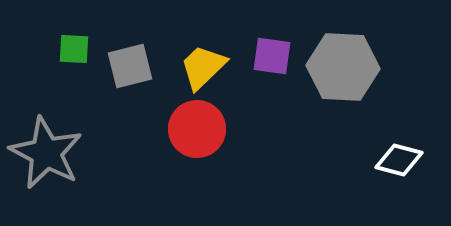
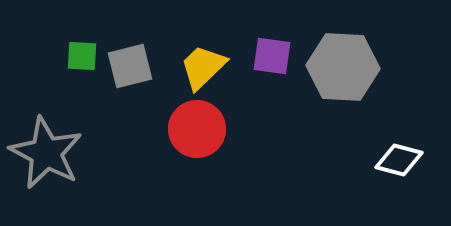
green square: moved 8 px right, 7 px down
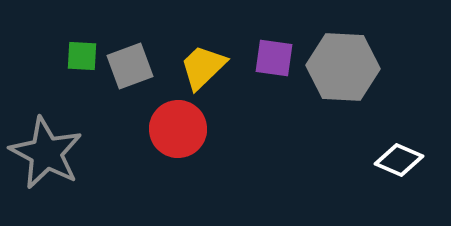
purple square: moved 2 px right, 2 px down
gray square: rotated 6 degrees counterclockwise
red circle: moved 19 px left
white diamond: rotated 9 degrees clockwise
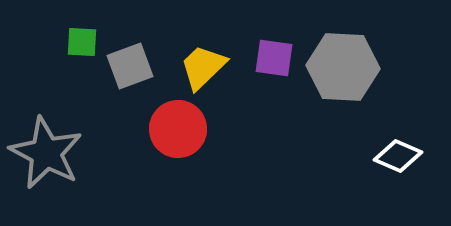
green square: moved 14 px up
white diamond: moved 1 px left, 4 px up
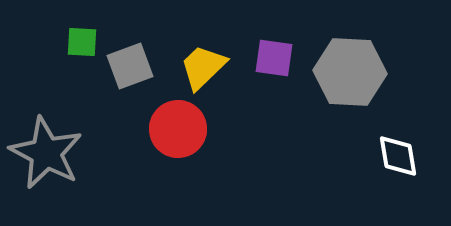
gray hexagon: moved 7 px right, 5 px down
white diamond: rotated 57 degrees clockwise
